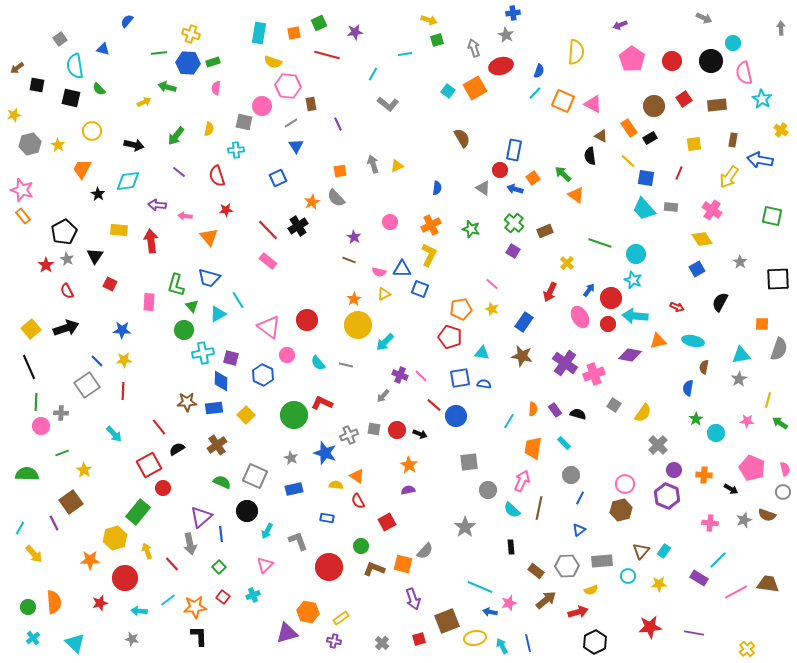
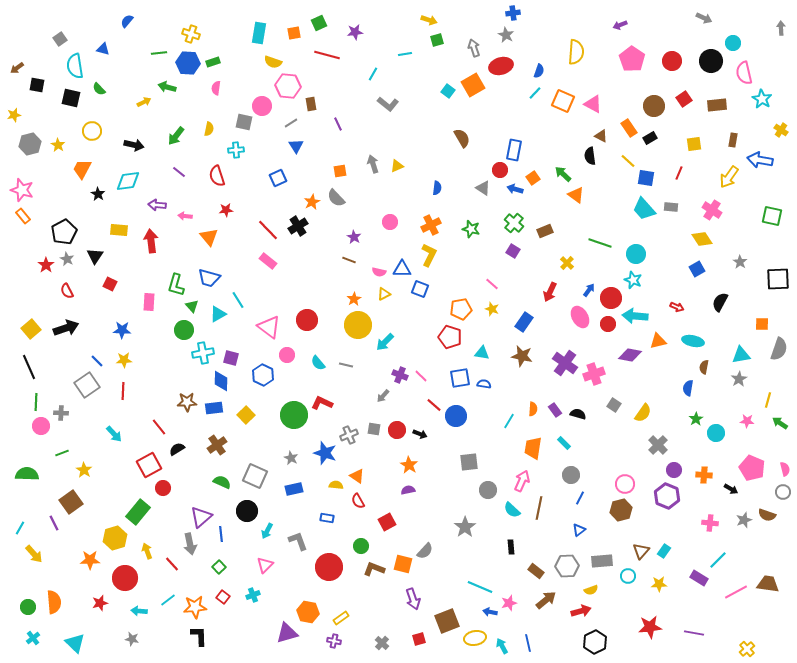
orange square at (475, 88): moved 2 px left, 3 px up
red arrow at (578, 612): moved 3 px right, 1 px up
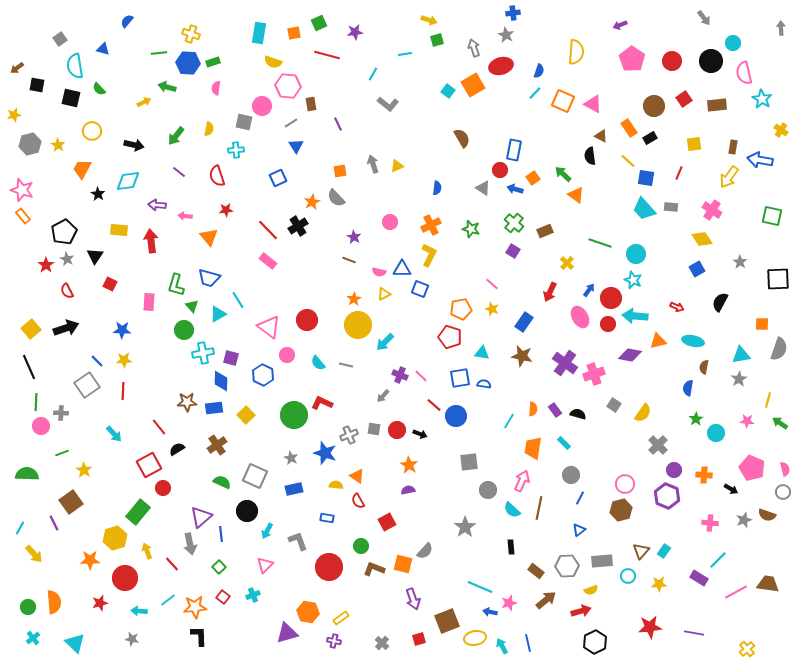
gray arrow at (704, 18): rotated 28 degrees clockwise
brown rectangle at (733, 140): moved 7 px down
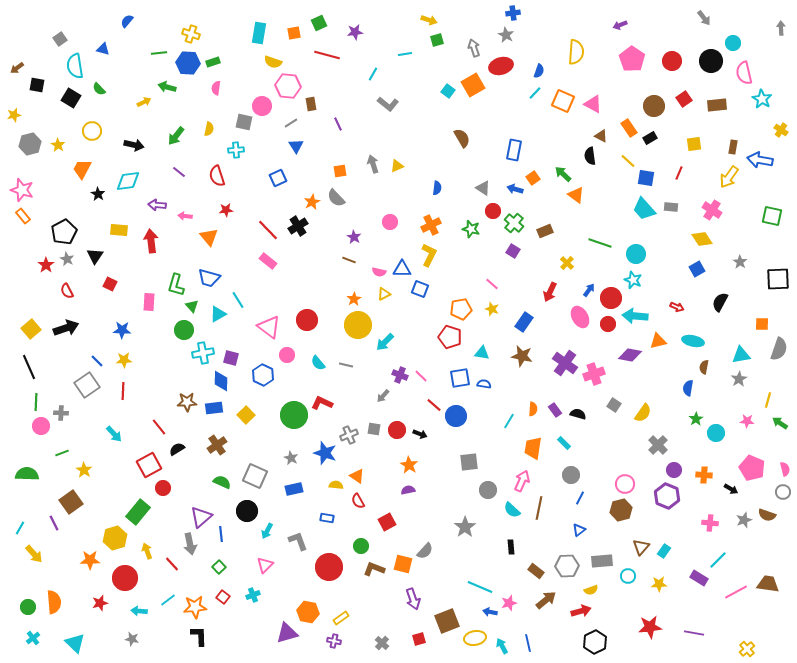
black square at (71, 98): rotated 18 degrees clockwise
red circle at (500, 170): moved 7 px left, 41 px down
brown triangle at (641, 551): moved 4 px up
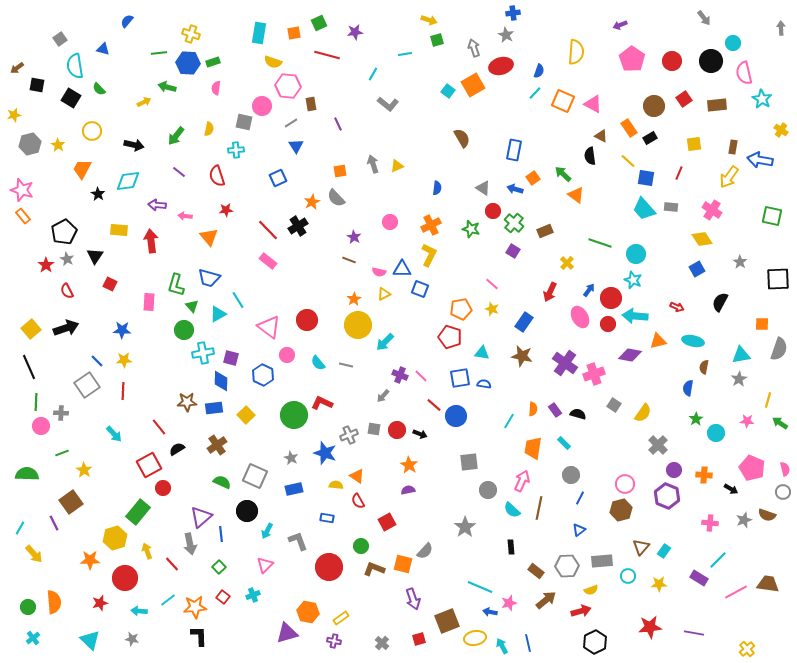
cyan triangle at (75, 643): moved 15 px right, 3 px up
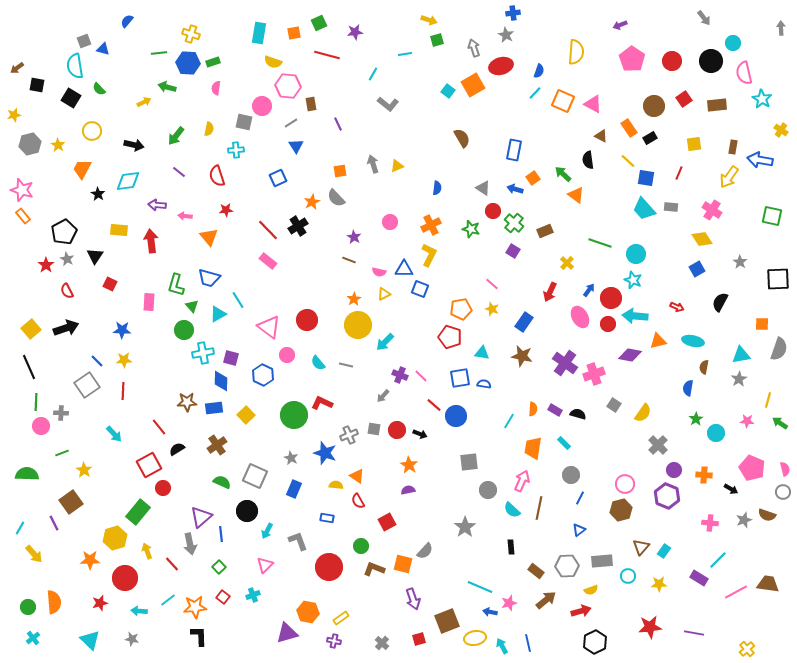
gray square at (60, 39): moved 24 px right, 2 px down; rotated 16 degrees clockwise
black semicircle at (590, 156): moved 2 px left, 4 px down
blue triangle at (402, 269): moved 2 px right
purple rectangle at (555, 410): rotated 24 degrees counterclockwise
blue rectangle at (294, 489): rotated 54 degrees counterclockwise
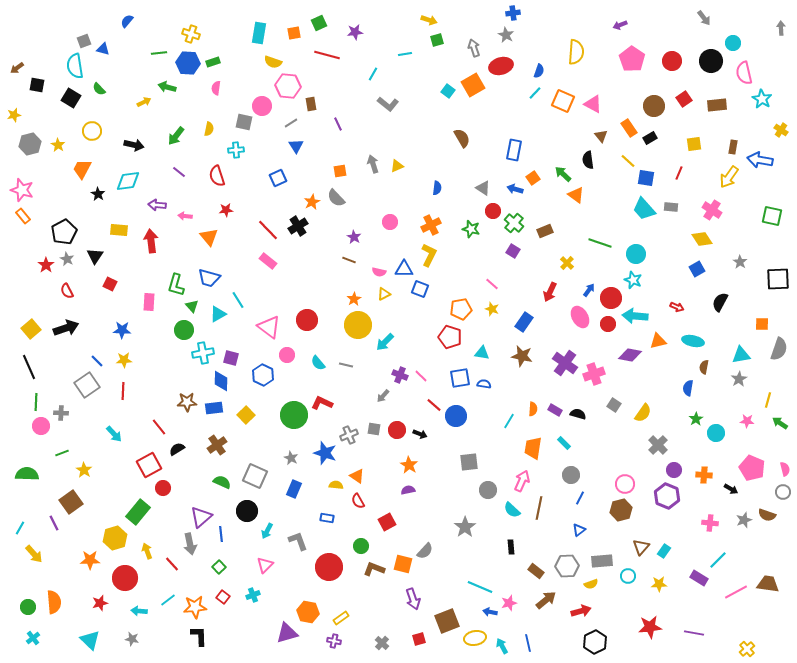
brown triangle at (601, 136): rotated 24 degrees clockwise
yellow semicircle at (591, 590): moved 6 px up
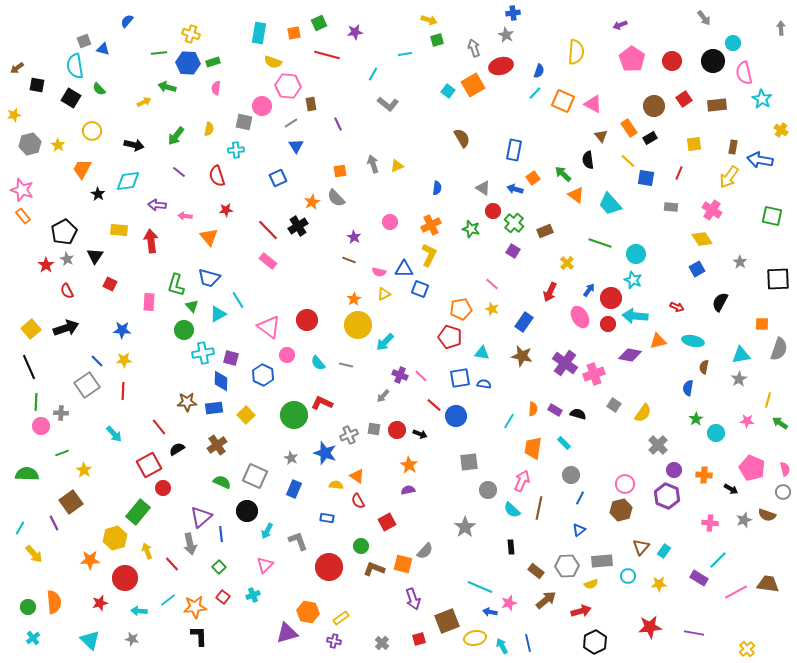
black circle at (711, 61): moved 2 px right
cyan trapezoid at (644, 209): moved 34 px left, 5 px up
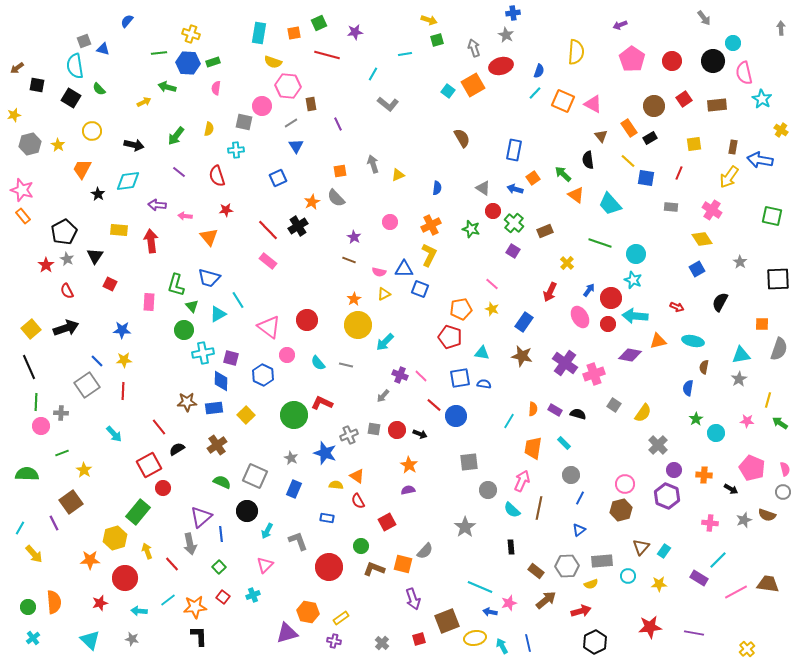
yellow triangle at (397, 166): moved 1 px right, 9 px down
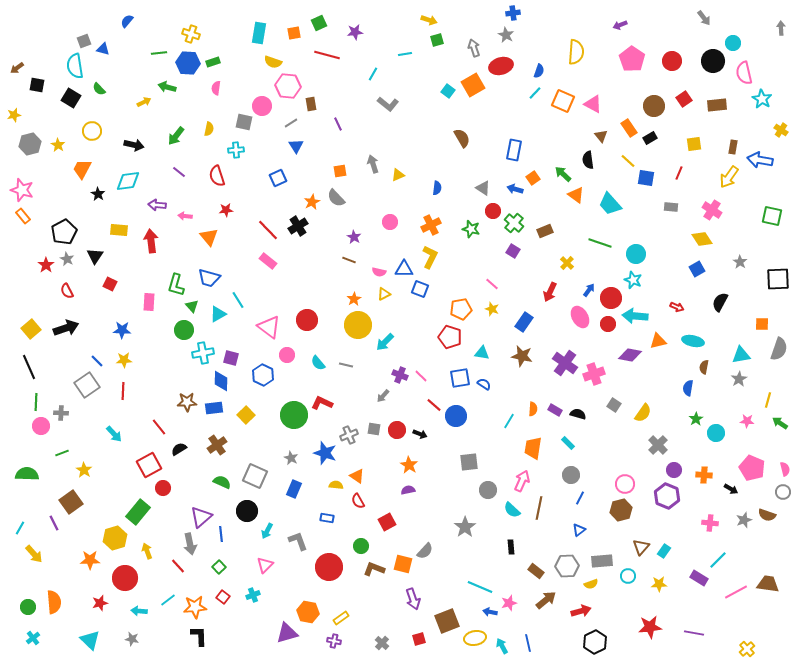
yellow L-shape at (429, 255): moved 1 px right, 2 px down
blue semicircle at (484, 384): rotated 24 degrees clockwise
cyan rectangle at (564, 443): moved 4 px right
black semicircle at (177, 449): moved 2 px right
red line at (172, 564): moved 6 px right, 2 px down
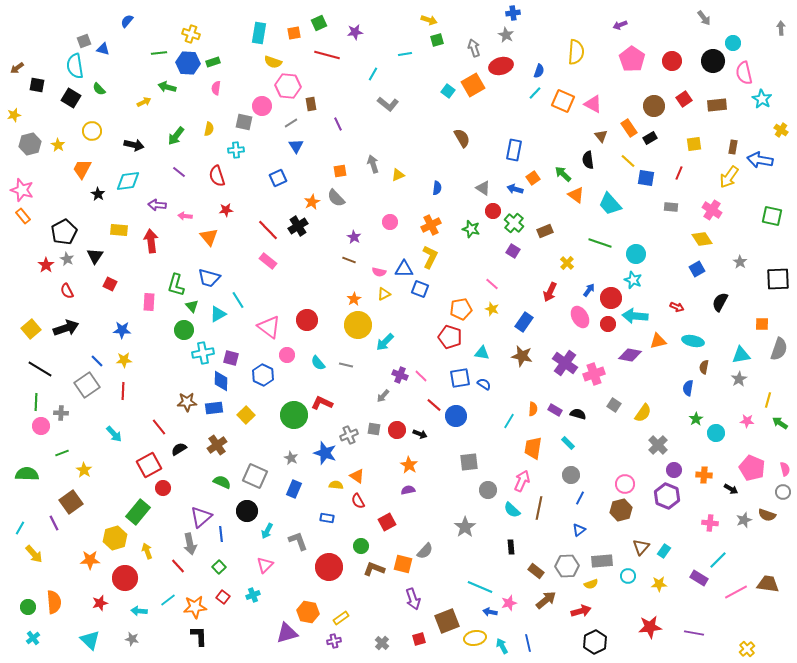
black line at (29, 367): moved 11 px right, 2 px down; rotated 35 degrees counterclockwise
purple cross at (334, 641): rotated 24 degrees counterclockwise
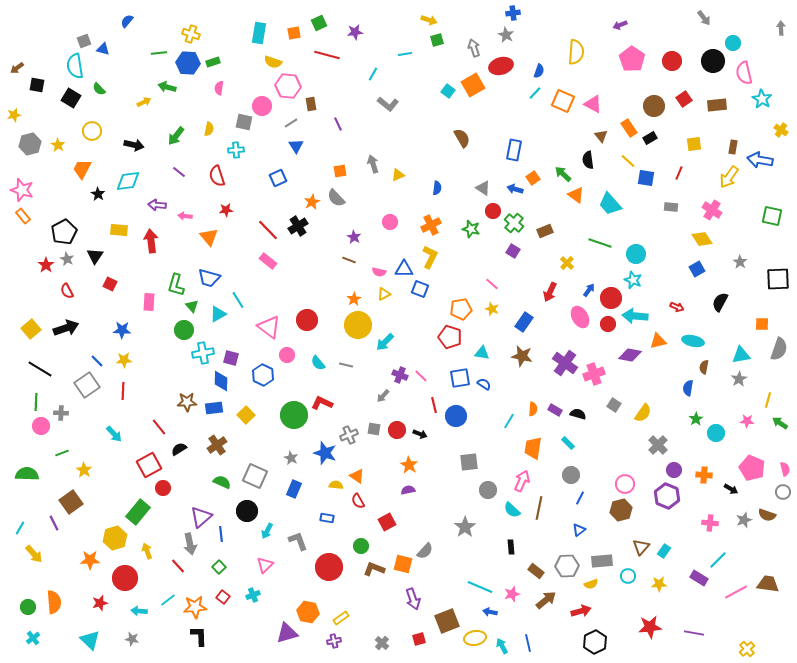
pink semicircle at (216, 88): moved 3 px right
red line at (434, 405): rotated 35 degrees clockwise
pink star at (509, 603): moved 3 px right, 9 px up
